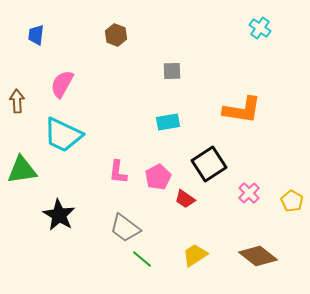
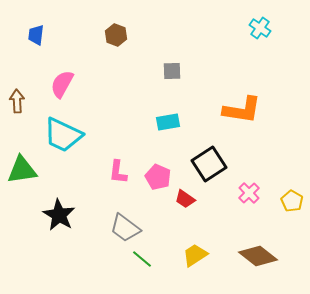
pink pentagon: rotated 20 degrees counterclockwise
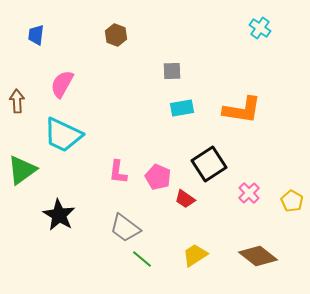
cyan rectangle: moved 14 px right, 14 px up
green triangle: rotated 28 degrees counterclockwise
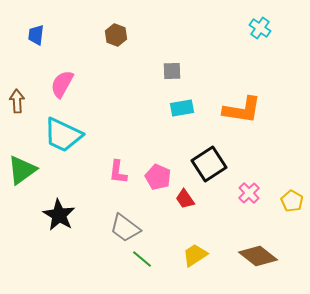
red trapezoid: rotated 20 degrees clockwise
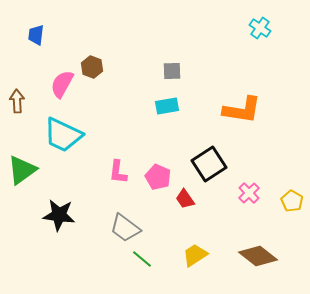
brown hexagon: moved 24 px left, 32 px down
cyan rectangle: moved 15 px left, 2 px up
black star: rotated 24 degrees counterclockwise
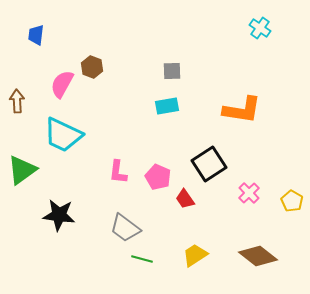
green line: rotated 25 degrees counterclockwise
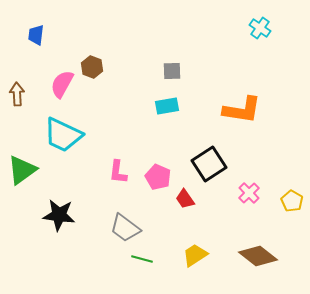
brown arrow: moved 7 px up
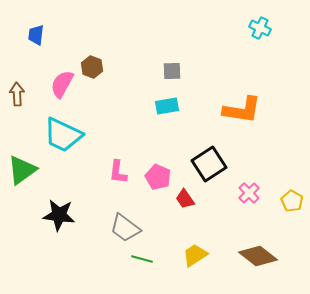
cyan cross: rotated 10 degrees counterclockwise
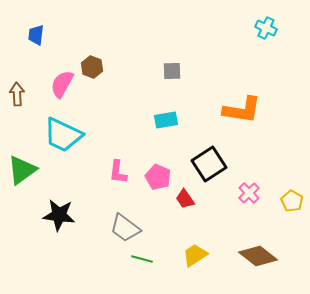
cyan cross: moved 6 px right
cyan rectangle: moved 1 px left, 14 px down
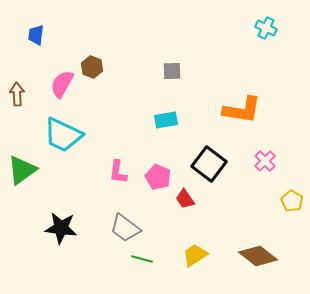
black square: rotated 20 degrees counterclockwise
pink cross: moved 16 px right, 32 px up
black star: moved 2 px right, 13 px down
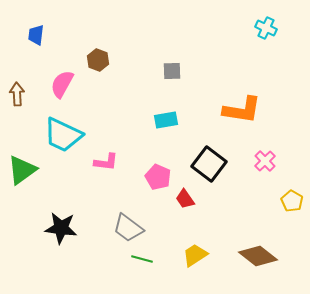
brown hexagon: moved 6 px right, 7 px up
pink L-shape: moved 12 px left, 10 px up; rotated 90 degrees counterclockwise
gray trapezoid: moved 3 px right
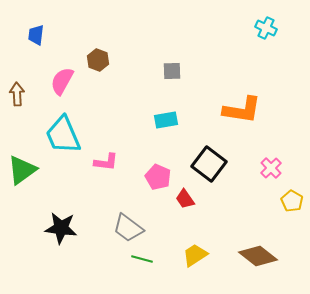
pink semicircle: moved 3 px up
cyan trapezoid: rotated 42 degrees clockwise
pink cross: moved 6 px right, 7 px down
